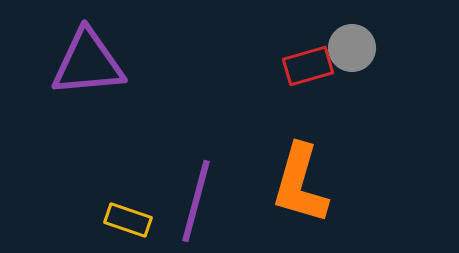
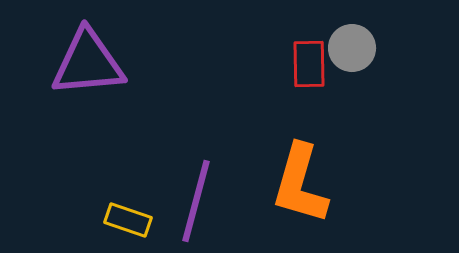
red rectangle: moved 1 px right, 2 px up; rotated 75 degrees counterclockwise
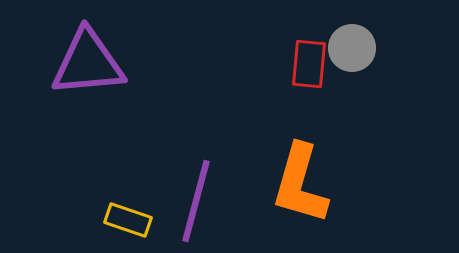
red rectangle: rotated 6 degrees clockwise
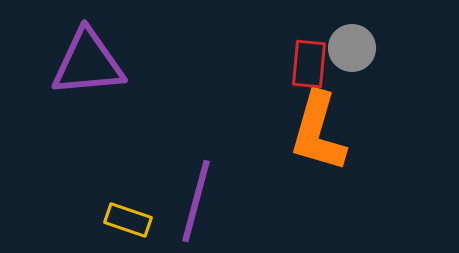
orange L-shape: moved 18 px right, 52 px up
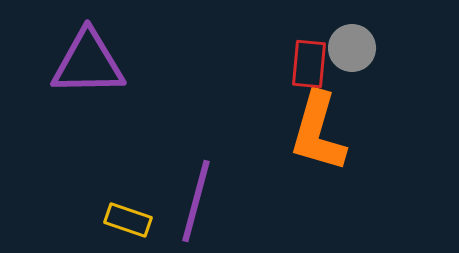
purple triangle: rotated 4 degrees clockwise
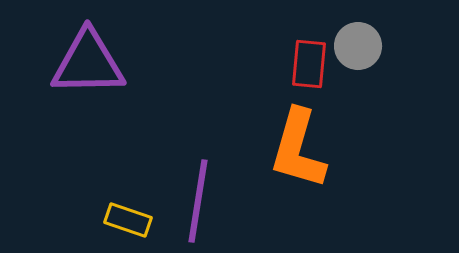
gray circle: moved 6 px right, 2 px up
orange L-shape: moved 20 px left, 17 px down
purple line: moved 2 px right; rotated 6 degrees counterclockwise
